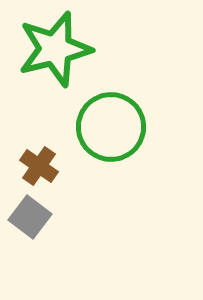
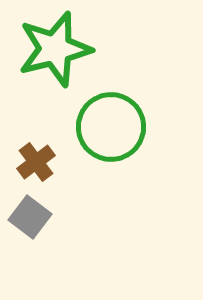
brown cross: moved 3 px left, 4 px up; rotated 18 degrees clockwise
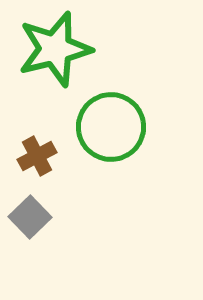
brown cross: moved 1 px right, 6 px up; rotated 9 degrees clockwise
gray square: rotated 9 degrees clockwise
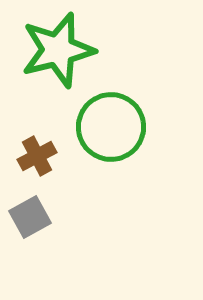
green star: moved 3 px right, 1 px down
gray square: rotated 15 degrees clockwise
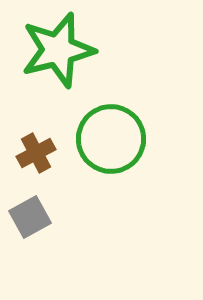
green circle: moved 12 px down
brown cross: moved 1 px left, 3 px up
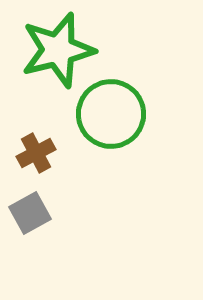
green circle: moved 25 px up
gray square: moved 4 px up
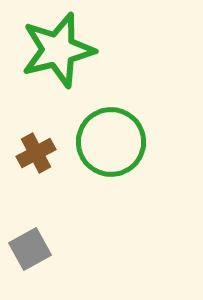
green circle: moved 28 px down
gray square: moved 36 px down
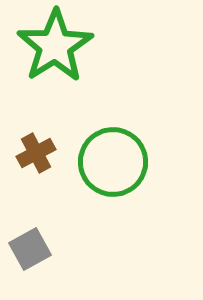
green star: moved 3 px left, 4 px up; rotated 18 degrees counterclockwise
green circle: moved 2 px right, 20 px down
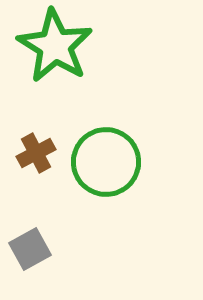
green star: rotated 8 degrees counterclockwise
green circle: moved 7 px left
